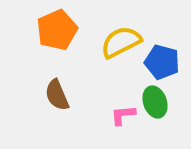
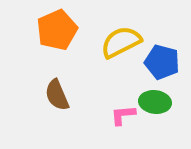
green ellipse: rotated 64 degrees counterclockwise
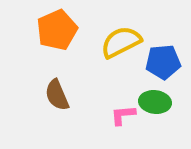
blue pentagon: moved 1 px right; rotated 20 degrees counterclockwise
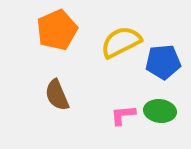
green ellipse: moved 5 px right, 9 px down
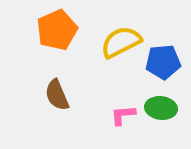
green ellipse: moved 1 px right, 3 px up
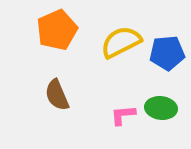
blue pentagon: moved 4 px right, 9 px up
